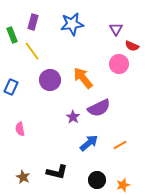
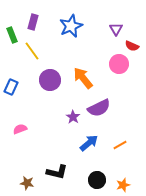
blue star: moved 1 px left, 2 px down; rotated 15 degrees counterclockwise
pink semicircle: rotated 80 degrees clockwise
brown star: moved 4 px right, 6 px down; rotated 16 degrees counterclockwise
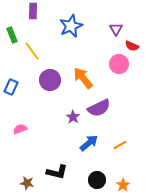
purple rectangle: moved 11 px up; rotated 14 degrees counterclockwise
orange star: rotated 16 degrees counterclockwise
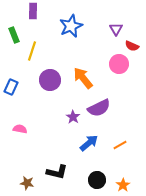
green rectangle: moved 2 px right
yellow line: rotated 54 degrees clockwise
pink semicircle: rotated 32 degrees clockwise
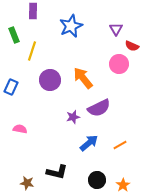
purple star: rotated 24 degrees clockwise
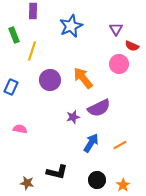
blue arrow: moved 2 px right; rotated 18 degrees counterclockwise
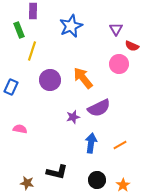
green rectangle: moved 5 px right, 5 px up
blue arrow: rotated 24 degrees counterclockwise
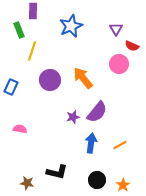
purple semicircle: moved 2 px left, 4 px down; rotated 25 degrees counterclockwise
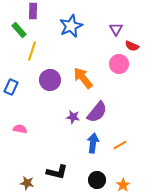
green rectangle: rotated 21 degrees counterclockwise
purple star: rotated 24 degrees clockwise
blue arrow: moved 2 px right
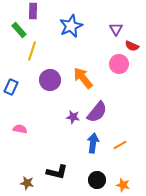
orange star: rotated 24 degrees counterclockwise
